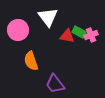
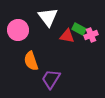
green rectangle: moved 3 px up
purple trapezoid: moved 4 px left, 5 px up; rotated 70 degrees clockwise
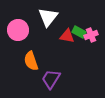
white triangle: rotated 15 degrees clockwise
green rectangle: moved 3 px down
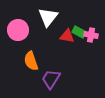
pink cross: rotated 32 degrees clockwise
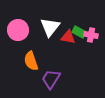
white triangle: moved 2 px right, 10 px down
red triangle: moved 1 px right, 1 px down
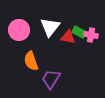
pink circle: moved 1 px right
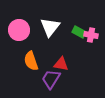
red triangle: moved 7 px left, 27 px down
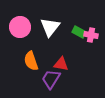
pink circle: moved 1 px right, 3 px up
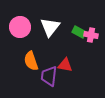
red triangle: moved 4 px right, 1 px down
purple trapezoid: moved 2 px left, 3 px up; rotated 25 degrees counterclockwise
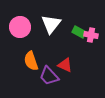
white triangle: moved 1 px right, 3 px up
red triangle: rotated 14 degrees clockwise
purple trapezoid: rotated 50 degrees counterclockwise
